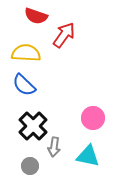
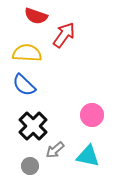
yellow semicircle: moved 1 px right
pink circle: moved 1 px left, 3 px up
gray arrow: moved 1 px right, 3 px down; rotated 42 degrees clockwise
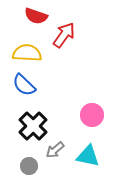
gray circle: moved 1 px left
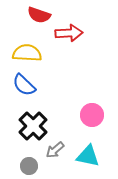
red semicircle: moved 3 px right, 1 px up
red arrow: moved 5 px right, 2 px up; rotated 52 degrees clockwise
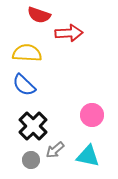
gray circle: moved 2 px right, 6 px up
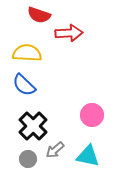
gray circle: moved 3 px left, 1 px up
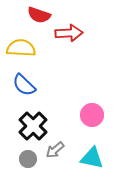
yellow semicircle: moved 6 px left, 5 px up
cyan triangle: moved 4 px right, 2 px down
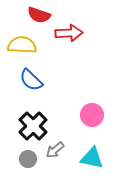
yellow semicircle: moved 1 px right, 3 px up
blue semicircle: moved 7 px right, 5 px up
